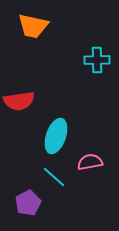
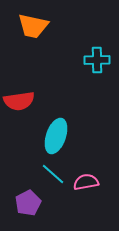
pink semicircle: moved 4 px left, 20 px down
cyan line: moved 1 px left, 3 px up
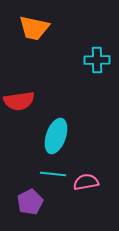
orange trapezoid: moved 1 px right, 2 px down
cyan line: rotated 35 degrees counterclockwise
purple pentagon: moved 2 px right, 1 px up
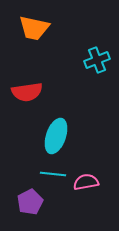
cyan cross: rotated 20 degrees counterclockwise
red semicircle: moved 8 px right, 9 px up
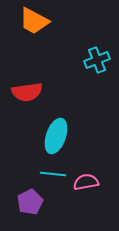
orange trapezoid: moved 7 px up; rotated 16 degrees clockwise
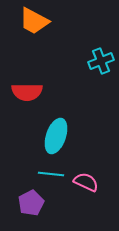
cyan cross: moved 4 px right, 1 px down
red semicircle: rotated 8 degrees clockwise
cyan line: moved 2 px left
pink semicircle: rotated 35 degrees clockwise
purple pentagon: moved 1 px right, 1 px down
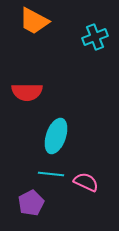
cyan cross: moved 6 px left, 24 px up
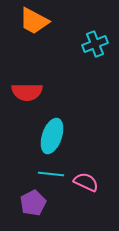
cyan cross: moved 7 px down
cyan ellipse: moved 4 px left
purple pentagon: moved 2 px right
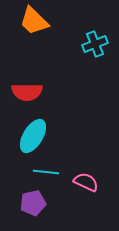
orange trapezoid: rotated 16 degrees clockwise
cyan ellipse: moved 19 px left; rotated 12 degrees clockwise
cyan line: moved 5 px left, 2 px up
purple pentagon: rotated 15 degrees clockwise
